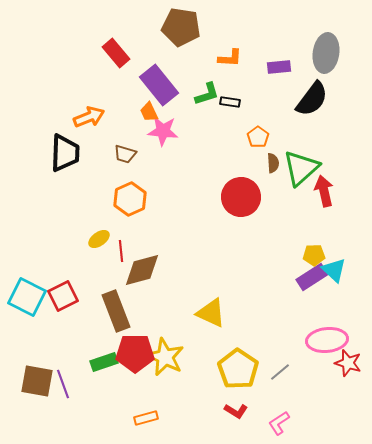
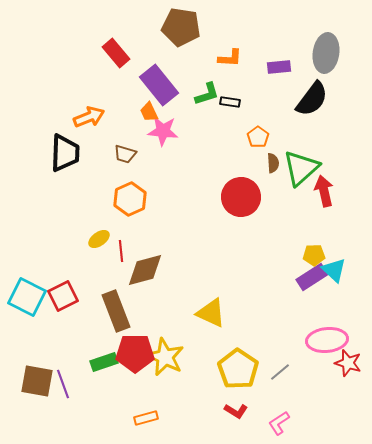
brown diamond at (142, 270): moved 3 px right
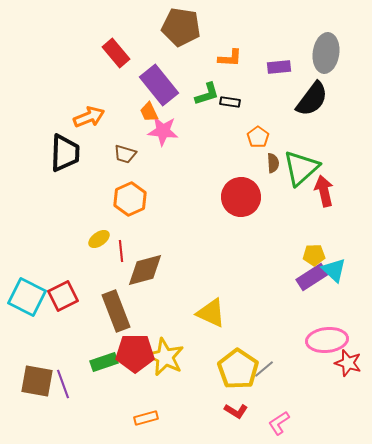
gray line at (280, 372): moved 16 px left, 3 px up
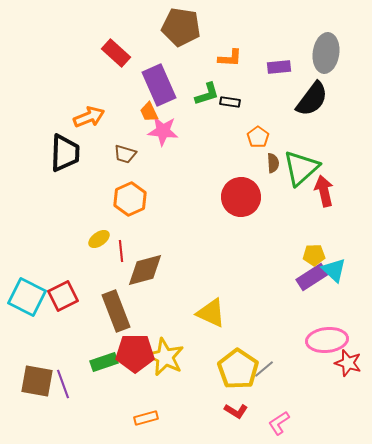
red rectangle at (116, 53): rotated 8 degrees counterclockwise
purple rectangle at (159, 85): rotated 15 degrees clockwise
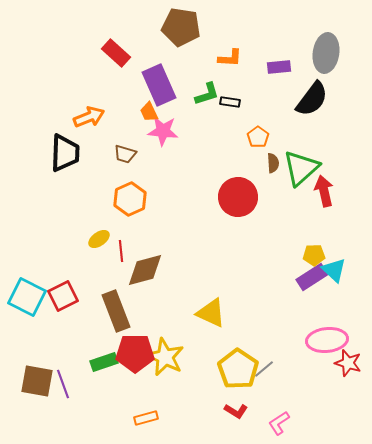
red circle at (241, 197): moved 3 px left
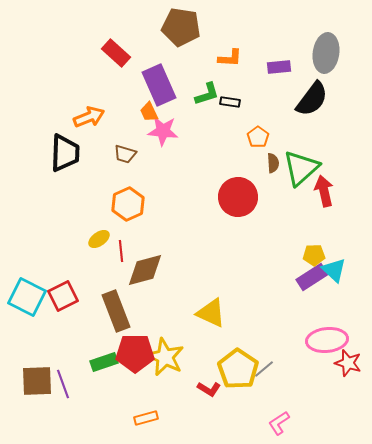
orange hexagon at (130, 199): moved 2 px left, 5 px down
brown square at (37, 381): rotated 12 degrees counterclockwise
red L-shape at (236, 411): moved 27 px left, 22 px up
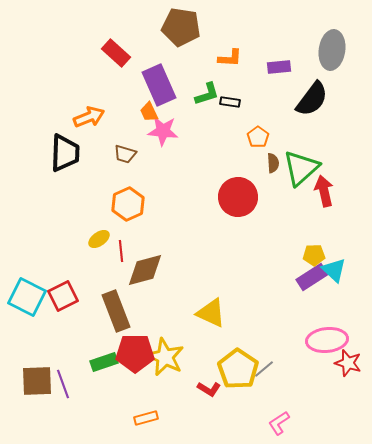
gray ellipse at (326, 53): moved 6 px right, 3 px up
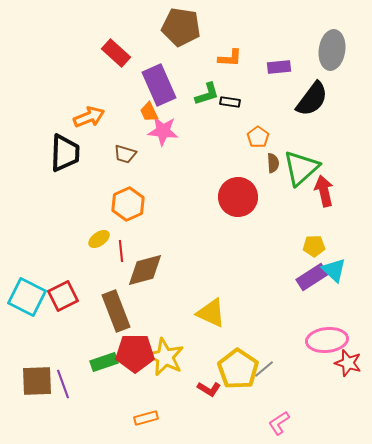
yellow pentagon at (314, 255): moved 9 px up
